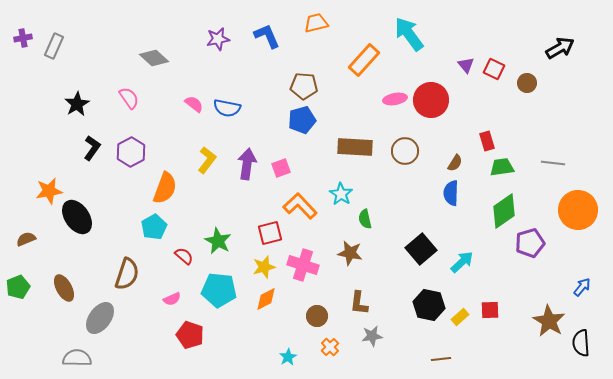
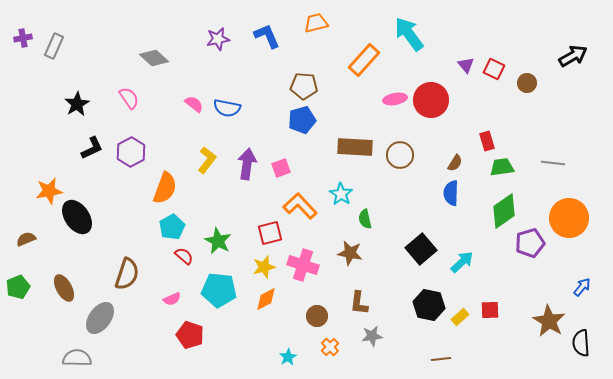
black arrow at (560, 48): moved 13 px right, 8 px down
black L-shape at (92, 148): rotated 30 degrees clockwise
brown circle at (405, 151): moved 5 px left, 4 px down
orange circle at (578, 210): moved 9 px left, 8 px down
cyan pentagon at (154, 227): moved 18 px right
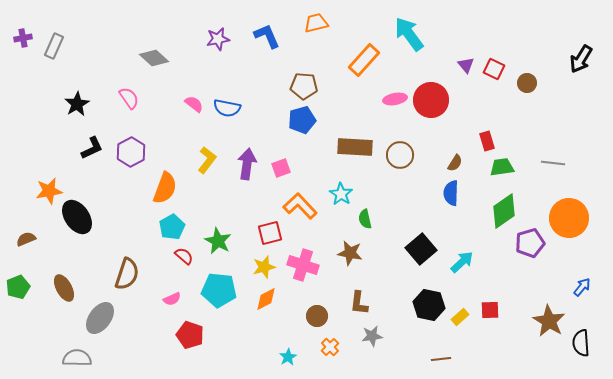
black arrow at (573, 56): moved 8 px right, 3 px down; rotated 152 degrees clockwise
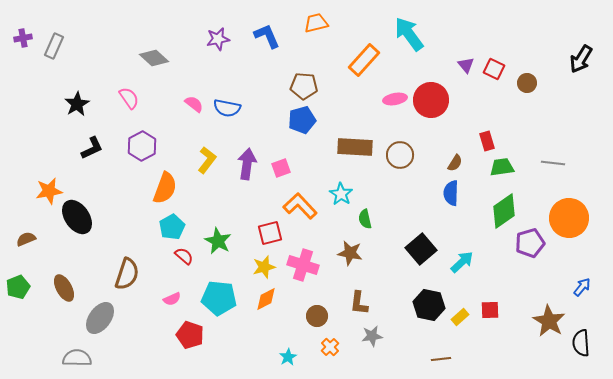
purple hexagon at (131, 152): moved 11 px right, 6 px up
cyan pentagon at (219, 290): moved 8 px down
